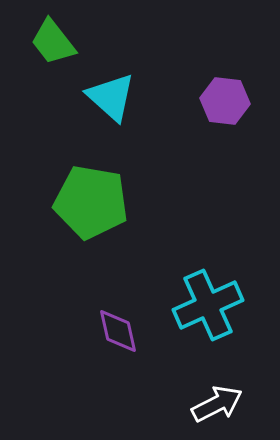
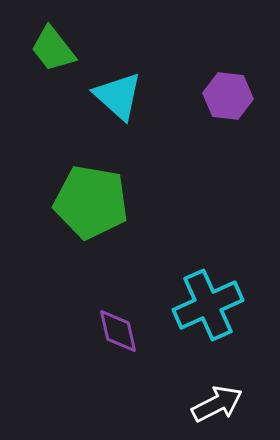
green trapezoid: moved 7 px down
cyan triangle: moved 7 px right, 1 px up
purple hexagon: moved 3 px right, 5 px up
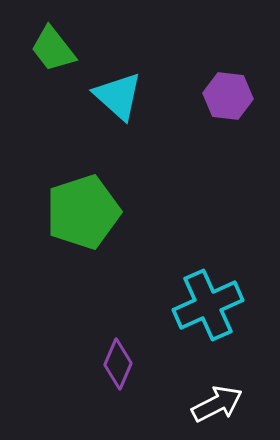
green pentagon: moved 8 px left, 10 px down; rotated 28 degrees counterclockwise
purple diamond: moved 33 px down; rotated 36 degrees clockwise
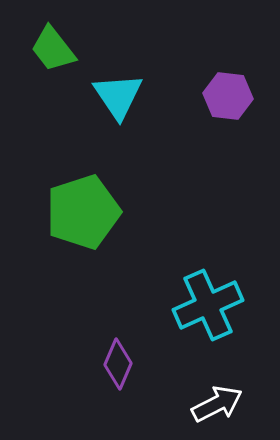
cyan triangle: rotated 14 degrees clockwise
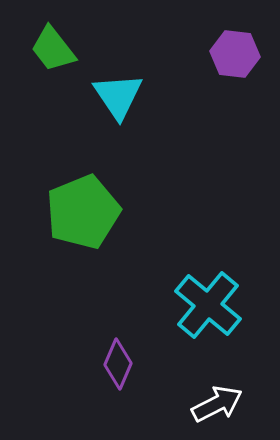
purple hexagon: moved 7 px right, 42 px up
green pentagon: rotated 4 degrees counterclockwise
cyan cross: rotated 26 degrees counterclockwise
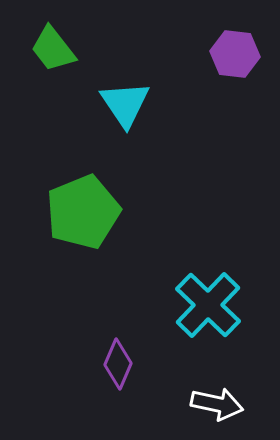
cyan triangle: moved 7 px right, 8 px down
cyan cross: rotated 4 degrees clockwise
white arrow: rotated 39 degrees clockwise
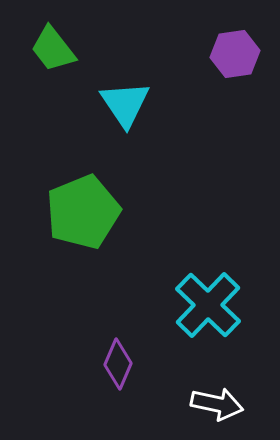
purple hexagon: rotated 15 degrees counterclockwise
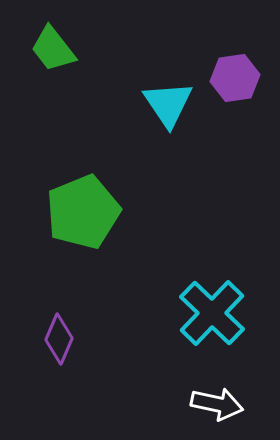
purple hexagon: moved 24 px down
cyan triangle: moved 43 px right
cyan cross: moved 4 px right, 8 px down
purple diamond: moved 59 px left, 25 px up
